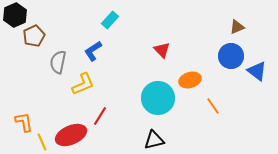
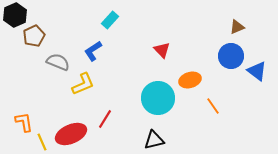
gray semicircle: rotated 100 degrees clockwise
red line: moved 5 px right, 3 px down
red ellipse: moved 1 px up
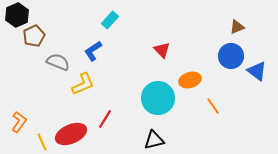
black hexagon: moved 2 px right
orange L-shape: moved 5 px left; rotated 45 degrees clockwise
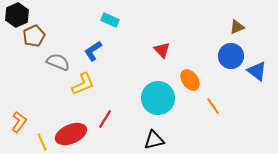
cyan rectangle: rotated 72 degrees clockwise
orange ellipse: rotated 70 degrees clockwise
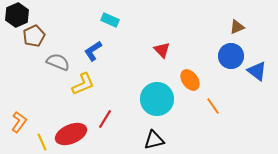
cyan circle: moved 1 px left, 1 px down
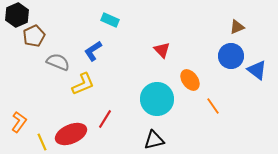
blue triangle: moved 1 px up
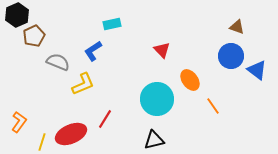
cyan rectangle: moved 2 px right, 4 px down; rotated 36 degrees counterclockwise
brown triangle: rotated 42 degrees clockwise
yellow line: rotated 42 degrees clockwise
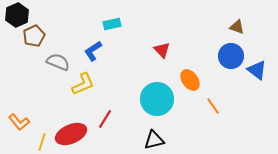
orange L-shape: rotated 105 degrees clockwise
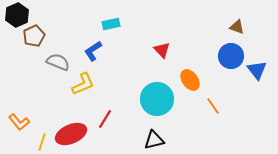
cyan rectangle: moved 1 px left
blue triangle: rotated 15 degrees clockwise
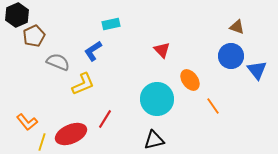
orange L-shape: moved 8 px right
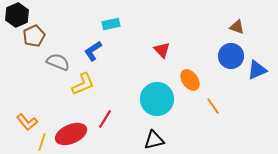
blue triangle: rotated 45 degrees clockwise
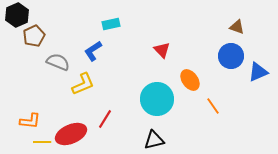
blue triangle: moved 1 px right, 2 px down
orange L-shape: moved 3 px right, 1 px up; rotated 45 degrees counterclockwise
yellow line: rotated 72 degrees clockwise
